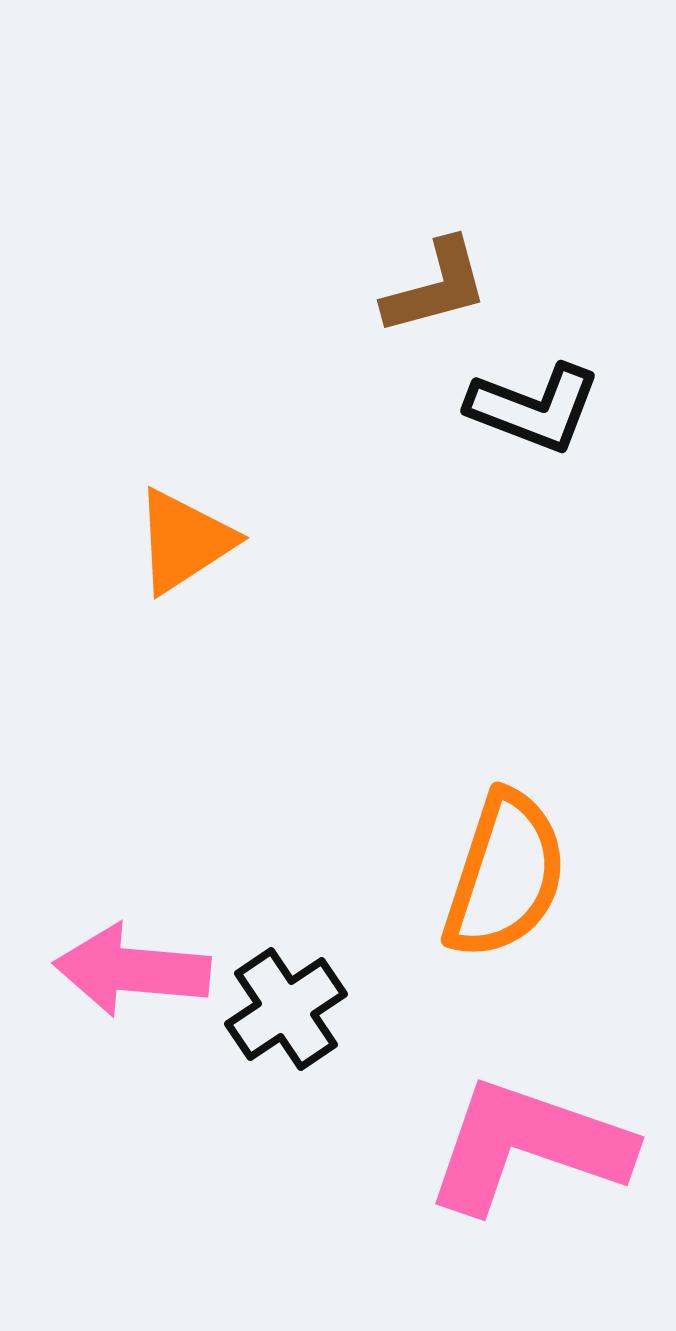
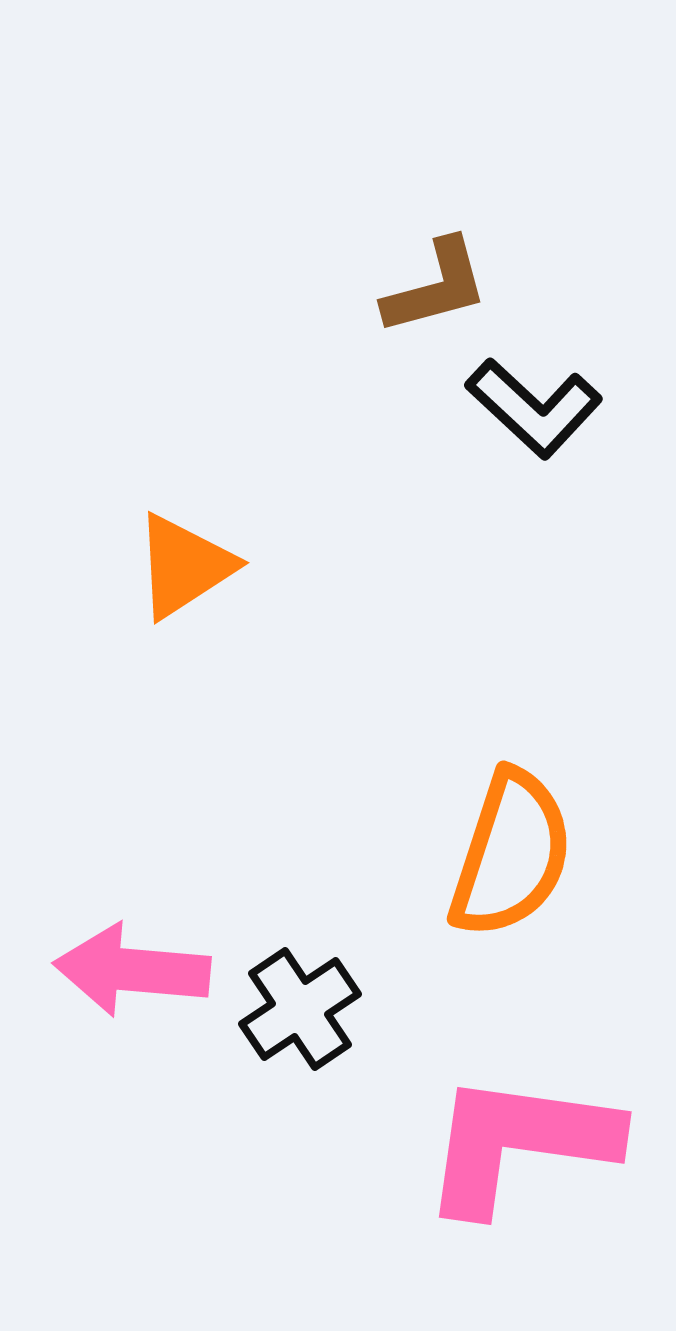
black L-shape: rotated 22 degrees clockwise
orange triangle: moved 25 px down
orange semicircle: moved 6 px right, 21 px up
black cross: moved 14 px right
pink L-shape: moved 9 px left, 3 px up; rotated 11 degrees counterclockwise
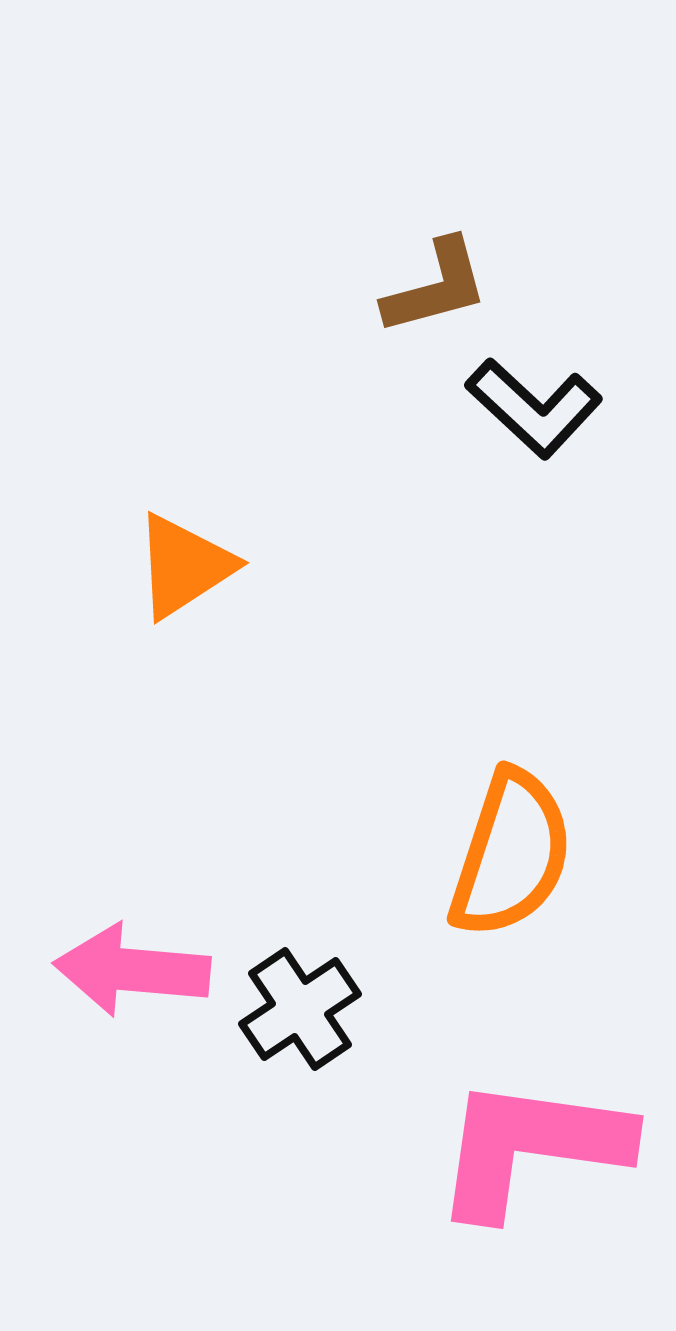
pink L-shape: moved 12 px right, 4 px down
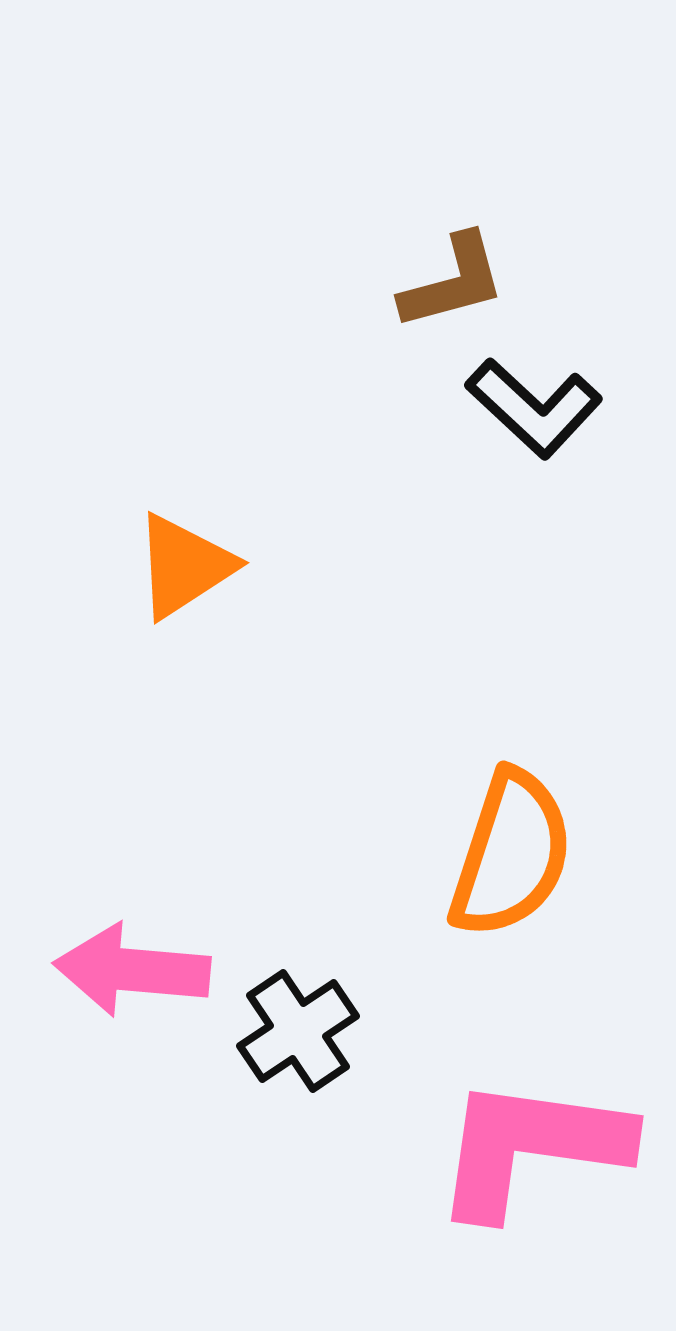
brown L-shape: moved 17 px right, 5 px up
black cross: moved 2 px left, 22 px down
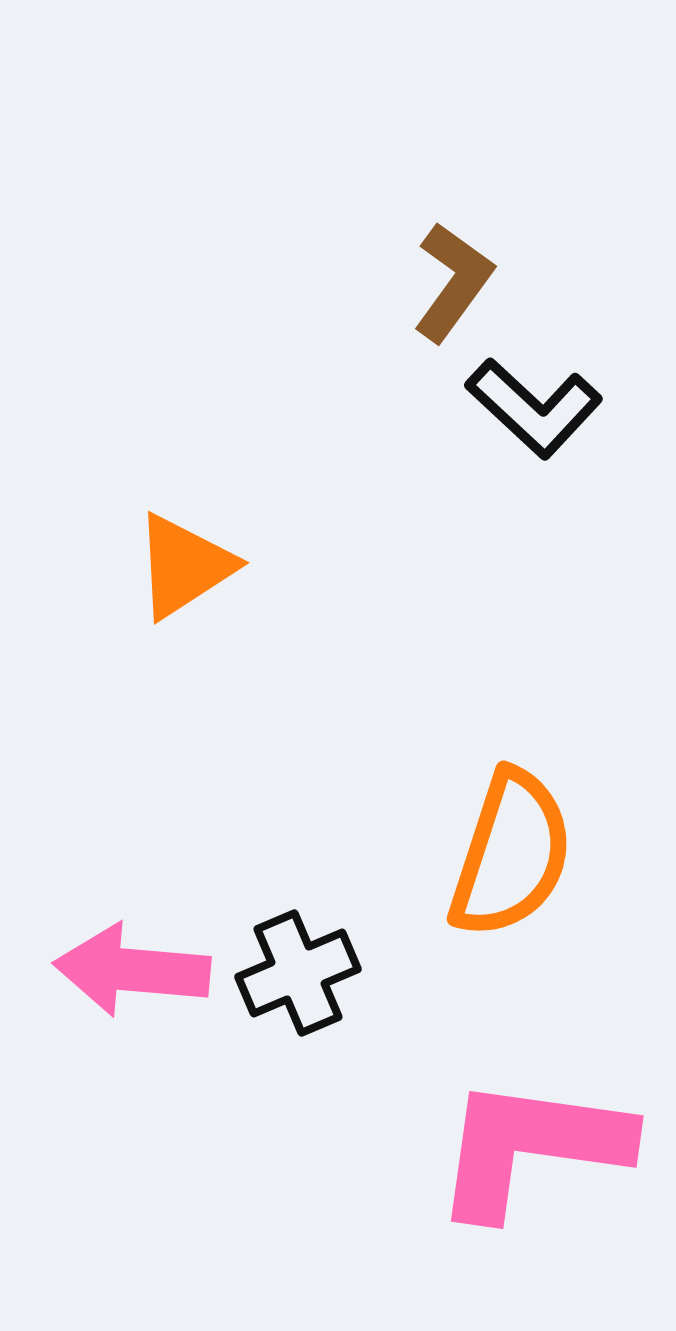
brown L-shape: rotated 39 degrees counterclockwise
black cross: moved 58 px up; rotated 11 degrees clockwise
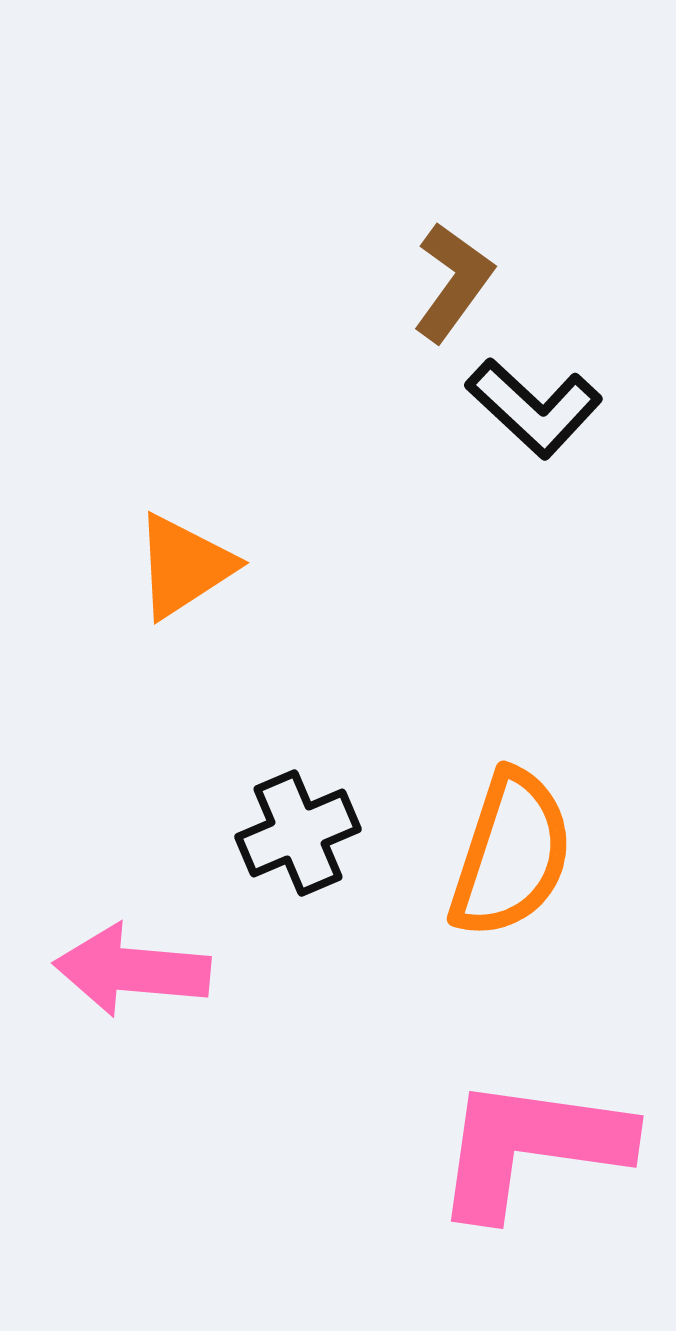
black cross: moved 140 px up
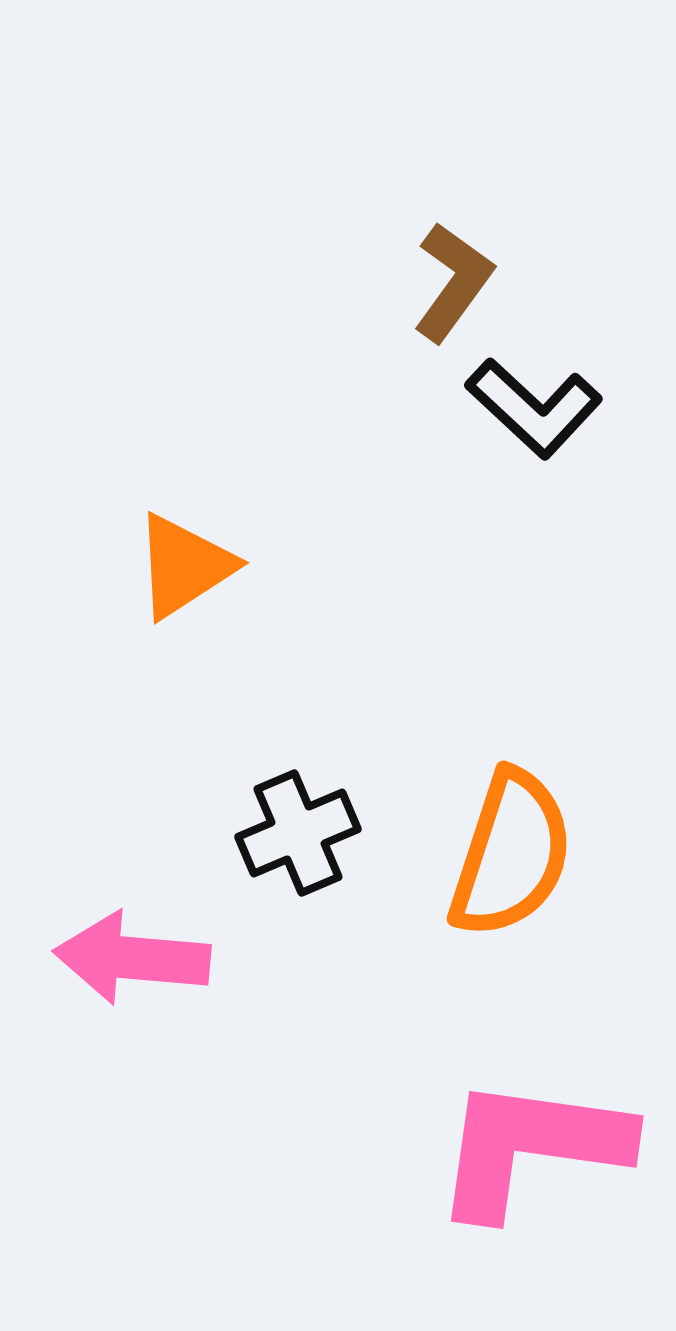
pink arrow: moved 12 px up
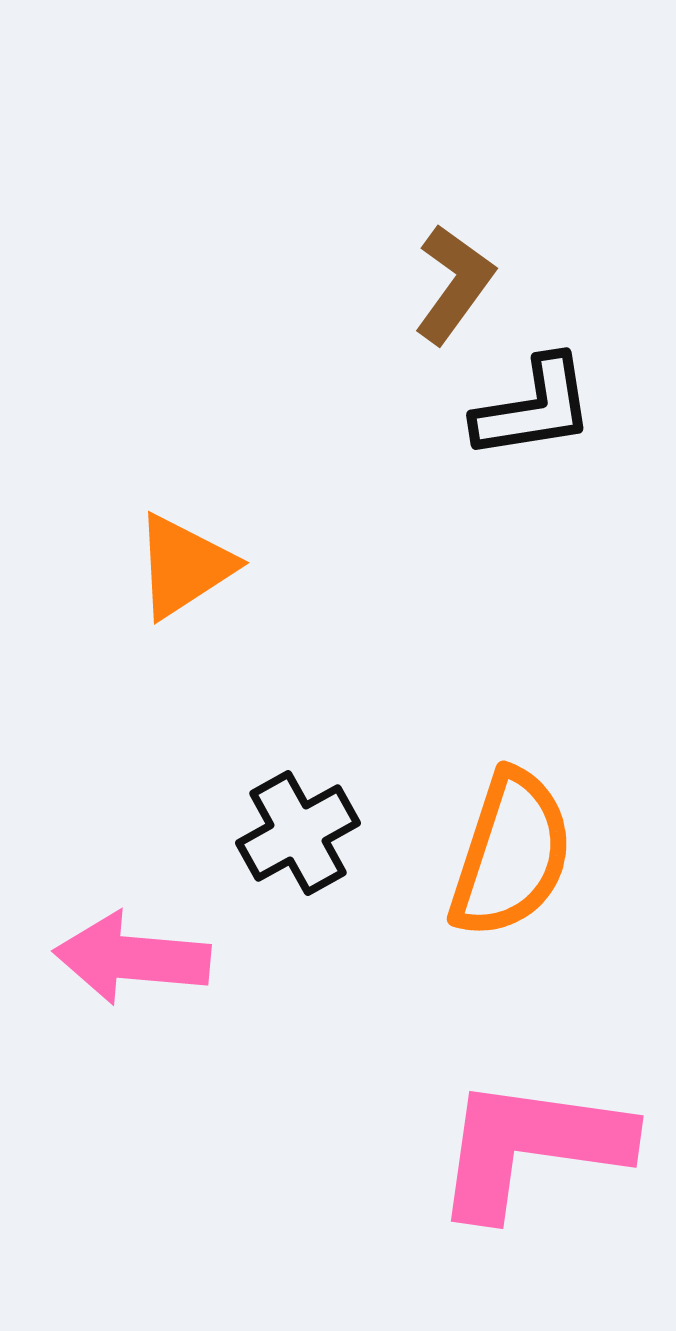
brown L-shape: moved 1 px right, 2 px down
black L-shape: rotated 52 degrees counterclockwise
black cross: rotated 6 degrees counterclockwise
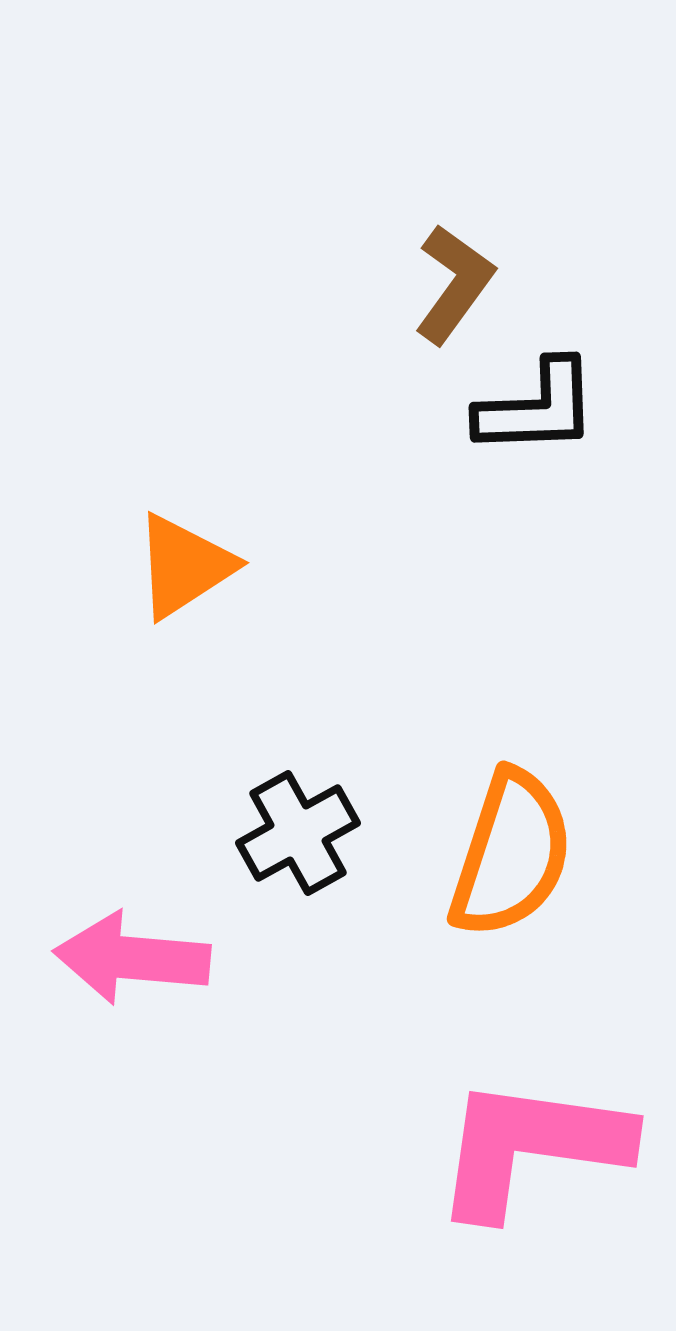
black L-shape: moved 3 px right; rotated 7 degrees clockwise
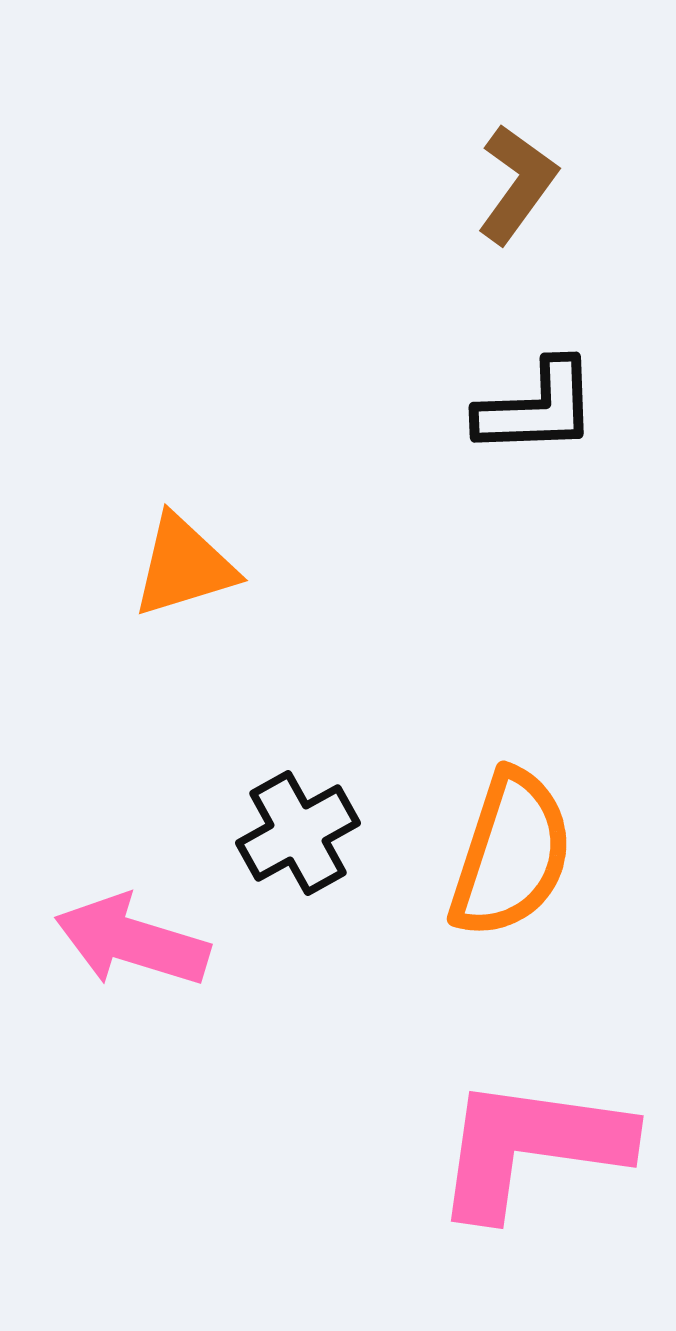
brown L-shape: moved 63 px right, 100 px up
orange triangle: rotated 16 degrees clockwise
pink arrow: moved 17 px up; rotated 12 degrees clockwise
